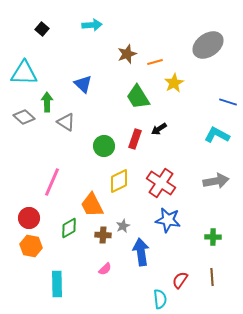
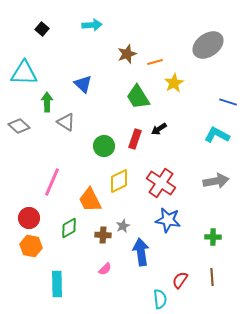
gray diamond: moved 5 px left, 9 px down
orange trapezoid: moved 2 px left, 5 px up
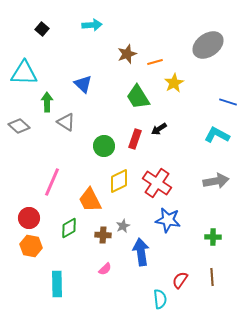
red cross: moved 4 px left
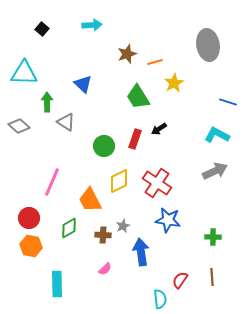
gray ellipse: rotated 64 degrees counterclockwise
gray arrow: moved 1 px left, 10 px up; rotated 15 degrees counterclockwise
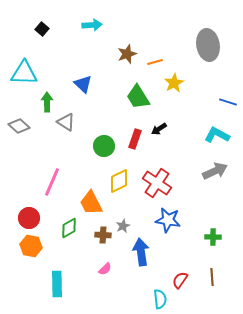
orange trapezoid: moved 1 px right, 3 px down
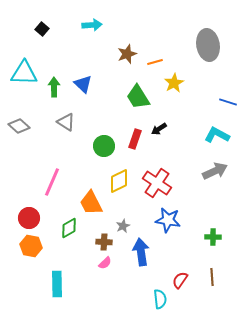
green arrow: moved 7 px right, 15 px up
brown cross: moved 1 px right, 7 px down
pink semicircle: moved 6 px up
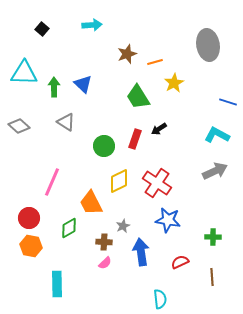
red semicircle: moved 18 px up; rotated 30 degrees clockwise
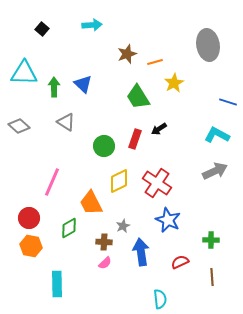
blue star: rotated 15 degrees clockwise
green cross: moved 2 px left, 3 px down
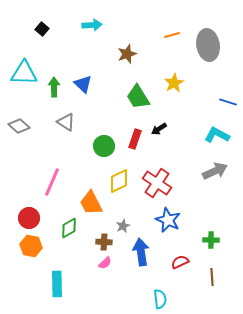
orange line: moved 17 px right, 27 px up
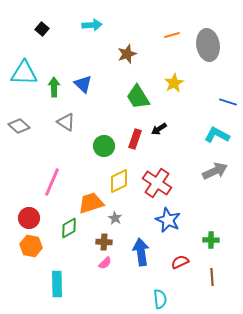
orange trapezoid: rotated 100 degrees clockwise
gray star: moved 8 px left, 8 px up; rotated 16 degrees counterclockwise
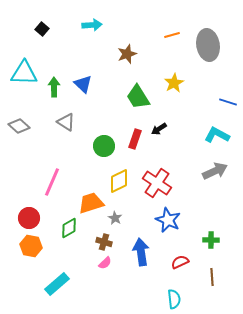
brown cross: rotated 14 degrees clockwise
cyan rectangle: rotated 50 degrees clockwise
cyan semicircle: moved 14 px right
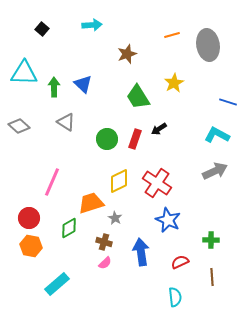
green circle: moved 3 px right, 7 px up
cyan semicircle: moved 1 px right, 2 px up
